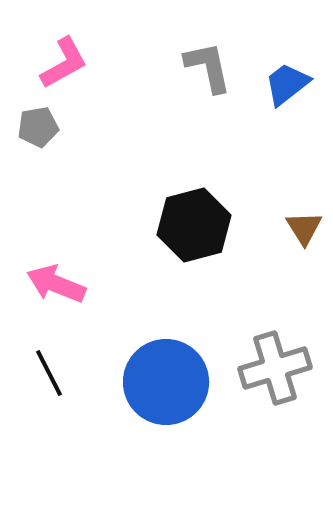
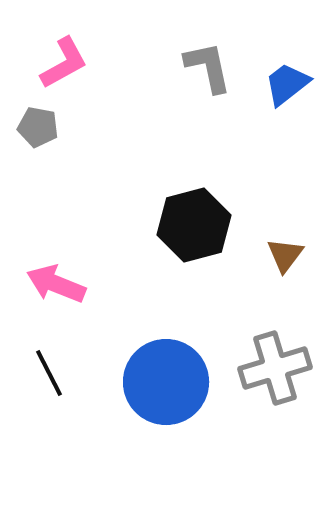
gray pentagon: rotated 21 degrees clockwise
brown triangle: moved 19 px left, 27 px down; rotated 9 degrees clockwise
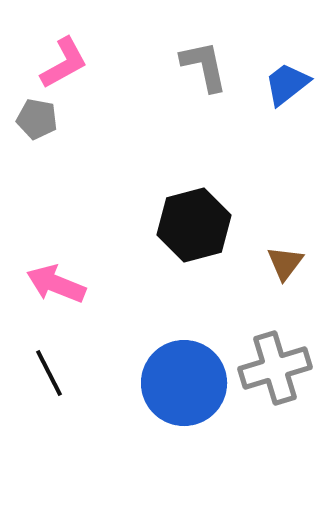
gray L-shape: moved 4 px left, 1 px up
gray pentagon: moved 1 px left, 8 px up
brown triangle: moved 8 px down
blue circle: moved 18 px right, 1 px down
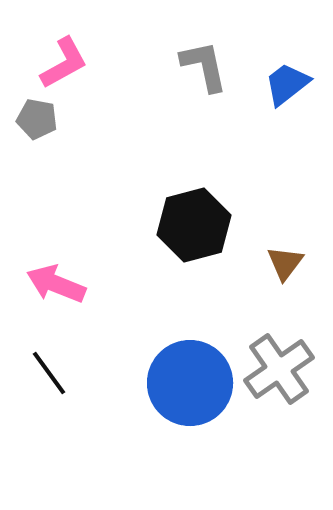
gray cross: moved 4 px right, 1 px down; rotated 18 degrees counterclockwise
black line: rotated 9 degrees counterclockwise
blue circle: moved 6 px right
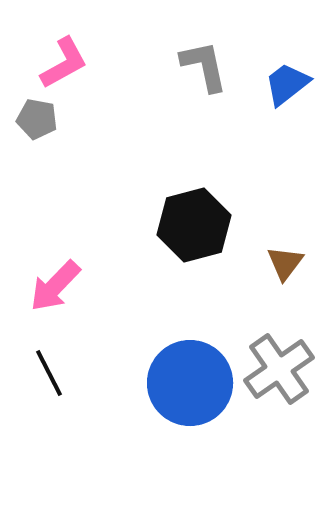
pink arrow: moved 1 px left, 2 px down; rotated 68 degrees counterclockwise
black line: rotated 9 degrees clockwise
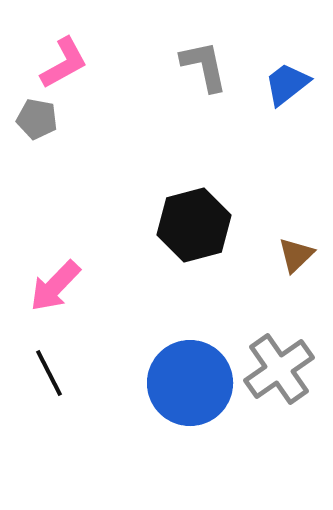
brown triangle: moved 11 px right, 8 px up; rotated 9 degrees clockwise
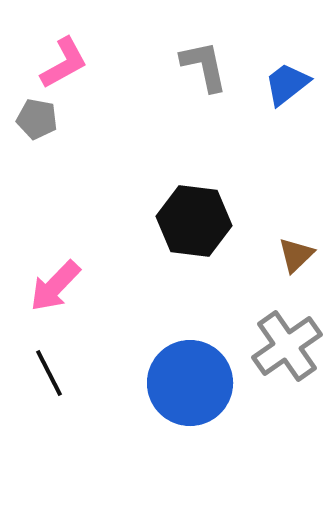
black hexagon: moved 4 px up; rotated 22 degrees clockwise
gray cross: moved 8 px right, 23 px up
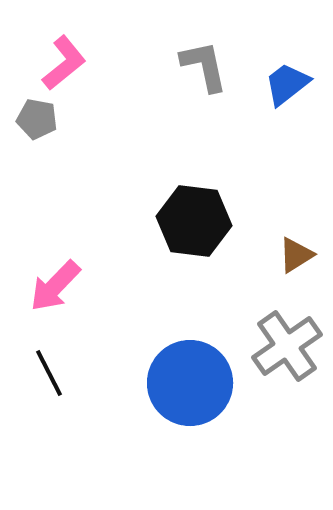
pink L-shape: rotated 10 degrees counterclockwise
brown triangle: rotated 12 degrees clockwise
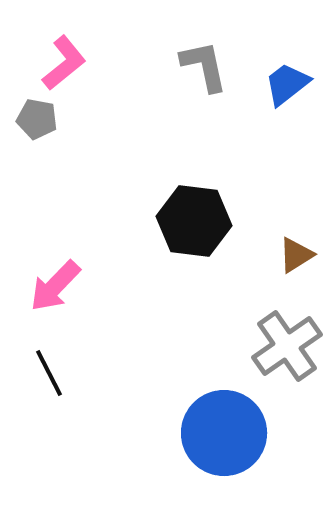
blue circle: moved 34 px right, 50 px down
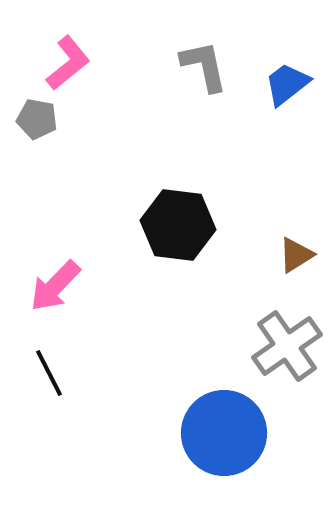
pink L-shape: moved 4 px right
black hexagon: moved 16 px left, 4 px down
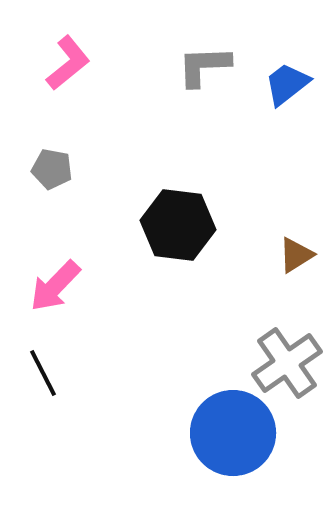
gray L-shape: rotated 80 degrees counterclockwise
gray pentagon: moved 15 px right, 50 px down
gray cross: moved 17 px down
black line: moved 6 px left
blue circle: moved 9 px right
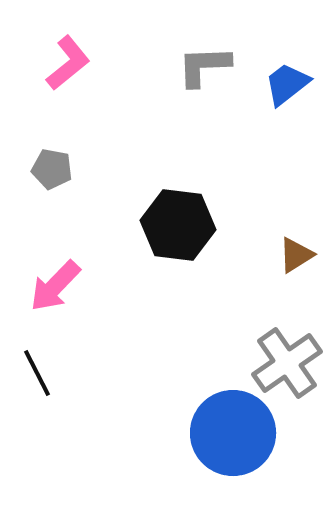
black line: moved 6 px left
